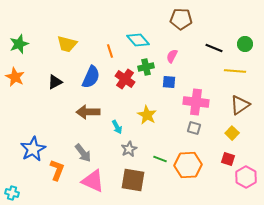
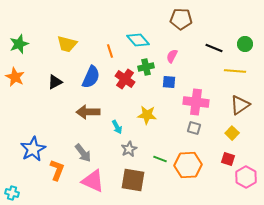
yellow star: rotated 24 degrees counterclockwise
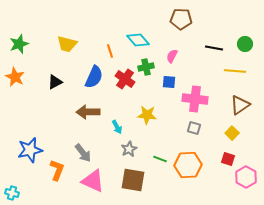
black line: rotated 12 degrees counterclockwise
blue semicircle: moved 3 px right
pink cross: moved 1 px left, 3 px up
blue star: moved 3 px left, 1 px down; rotated 15 degrees clockwise
